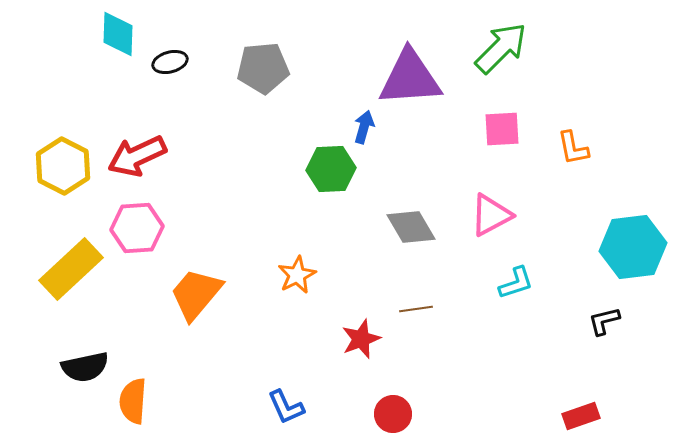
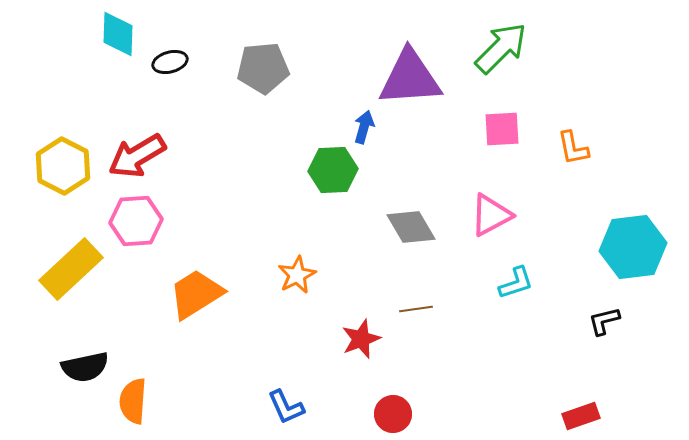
red arrow: rotated 6 degrees counterclockwise
green hexagon: moved 2 px right, 1 px down
pink hexagon: moved 1 px left, 7 px up
orange trapezoid: rotated 18 degrees clockwise
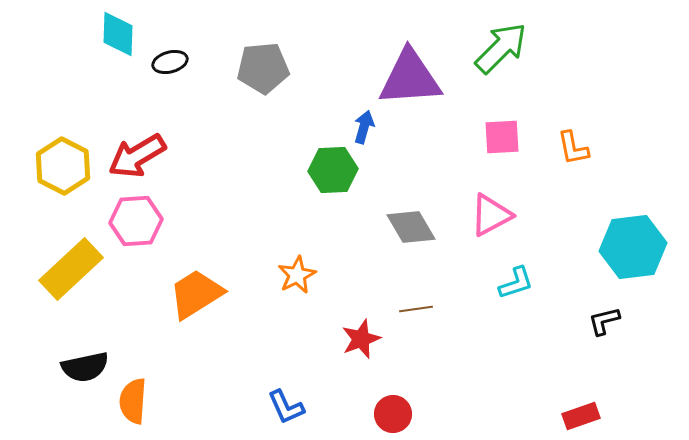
pink square: moved 8 px down
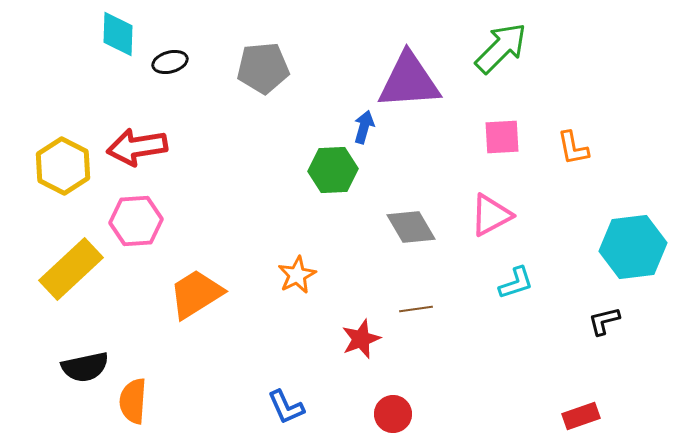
purple triangle: moved 1 px left, 3 px down
red arrow: moved 9 px up; rotated 22 degrees clockwise
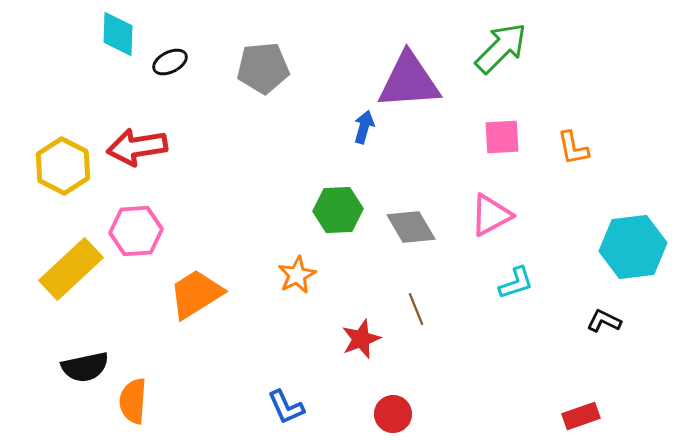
black ellipse: rotated 12 degrees counterclockwise
green hexagon: moved 5 px right, 40 px down
pink hexagon: moved 10 px down
brown line: rotated 76 degrees clockwise
black L-shape: rotated 40 degrees clockwise
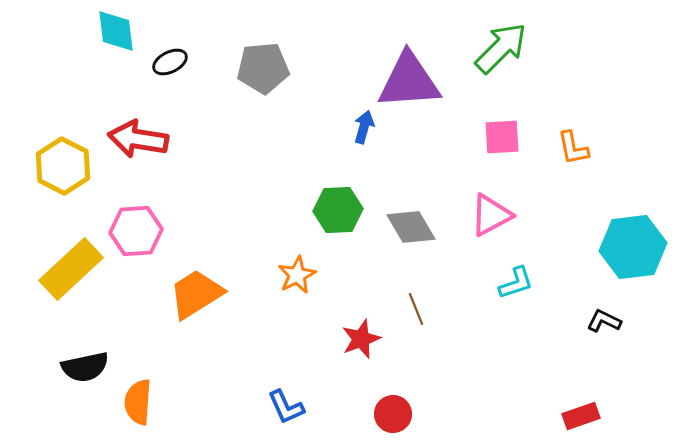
cyan diamond: moved 2 px left, 3 px up; rotated 9 degrees counterclockwise
red arrow: moved 1 px right, 8 px up; rotated 18 degrees clockwise
orange semicircle: moved 5 px right, 1 px down
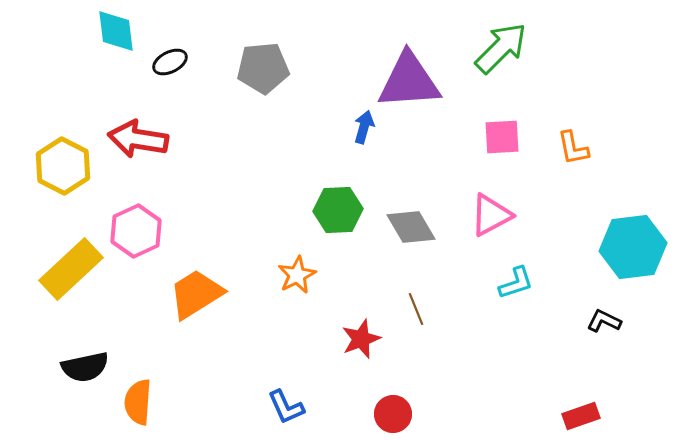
pink hexagon: rotated 21 degrees counterclockwise
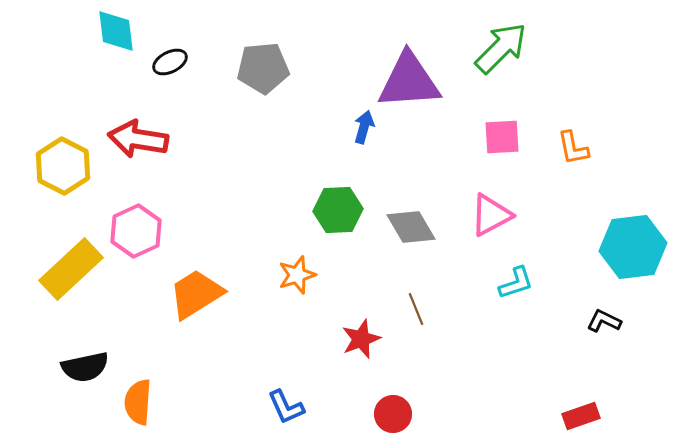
orange star: rotated 9 degrees clockwise
